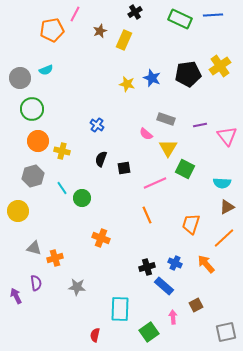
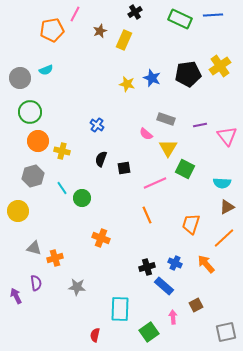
green circle at (32, 109): moved 2 px left, 3 px down
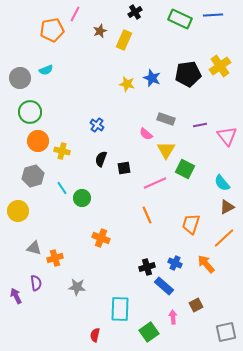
yellow triangle at (168, 148): moved 2 px left, 2 px down
cyan semicircle at (222, 183): rotated 48 degrees clockwise
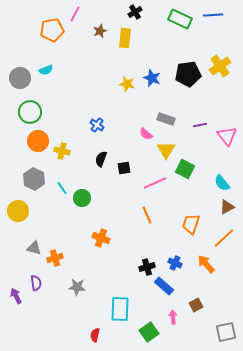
yellow rectangle at (124, 40): moved 1 px right, 2 px up; rotated 18 degrees counterclockwise
gray hexagon at (33, 176): moved 1 px right, 3 px down; rotated 20 degrees counterclockwise
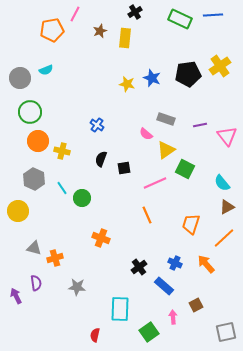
yellow triangle at (166, 150): rotated 24 degrees clockwise
black cross at (147, 267): moved 8 px left; rotated 21 degrees counterclockwise
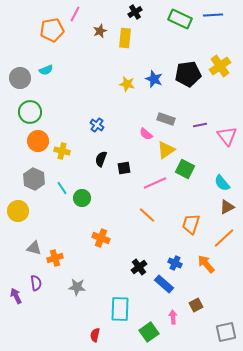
blue star at (152, 78): moved 2 px right, 1 px down
orange line at (147, 215): rotated 24 degrees counterclockwise
blue rectangle at (164, 286): moved 2 px up
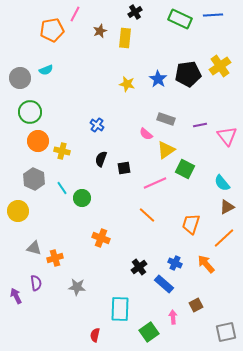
blue star at (154, 79): moved 4 px right; rotated 12 degrees clockwise
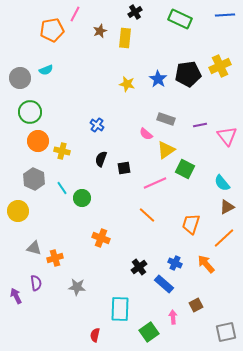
blue line at (213, 15): moved 12 px right
yellow cross at (220, 66): rotated 10 degrees clockwise
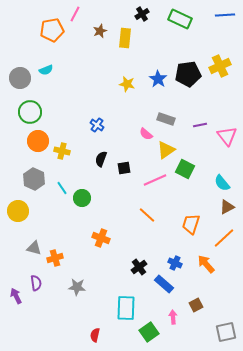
black cross at (135, 12): moved 7 px right, 2 px down
pink line at (155, 183): moved 3 px up
cyan rectangle at (120, 309): moved 6 px right, 1 px up
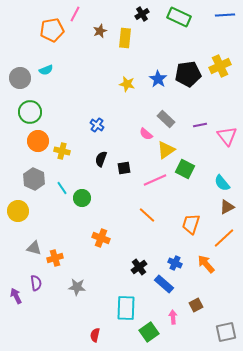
green rectangle at (180, 19): moved 1 px left, 2 px up
gray rectangle at (166, 119): rotated 24 degrees clockwise
